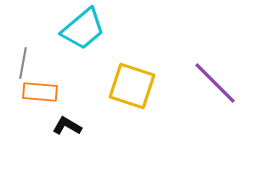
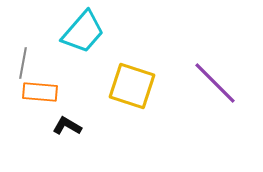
cyan trapezoid: moved 3 px down; rotated 9 degrees counterclockwise
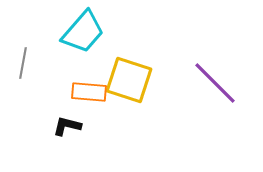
yellow square: moved 3 px left, 6 px up
orange rectangle: moved 49 px right
black L-shape: rotated 16 degrees counterclockwise
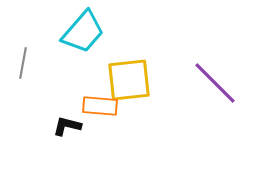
yellow square: rotated 24 degrees counterclockwise
orange rectangle: moved 11 px right, 14 px down
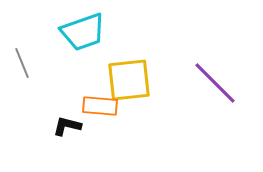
cyan trapezoid: rotated 30 degrees clockwise
gray line: moved 1 px left; rotated 32 degrees counterclockwise
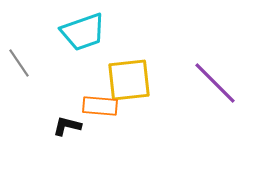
gray line: moved 3 px left; rotated 12 degrees counterclockwise
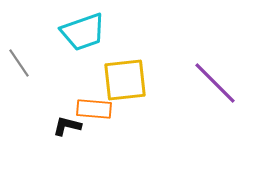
yellow square: moved 4 px left
orange rectangle: moved 6 px left, 3 px down
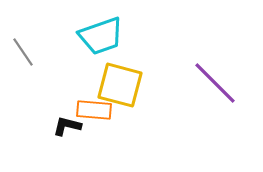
cyan trapezoid: moved 18 px right, 4 px down
gray line: moved 4 px right, 11 px up
yellow square: moved 5 px left, 5 px down; rotated 21 degrees clockwise
orange rectangle: moved 1 px down
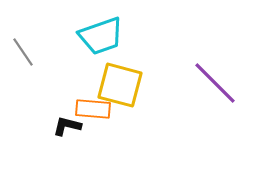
orange rectangle: moved 1 px left, 1 px up
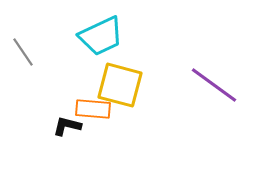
cyan trapezoid: rotated 6 degrees counterclockwise
purple line: moved 1 px left, 2 px down; rotated 9 degrees counterclockwise
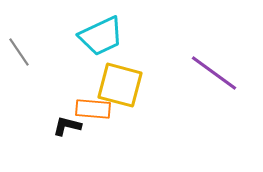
gray line: moved 4 px left
purple line: moved 12 px up
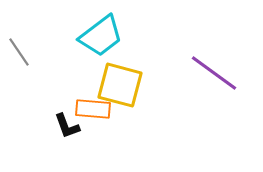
cyan trapezoid: rotated 12 degrees counterclockwise
black L-shape: rotated 124 degrees counterclockwise
